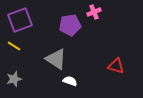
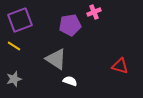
red triangle: moved 4 px right
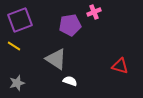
gray star: moved 3 px right, 4 px down
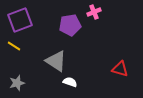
gray triangle: moved 2 px down
red triangle: moved 3 px down
white semicircle: moved 1 px down
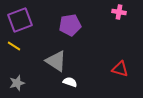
pink cross: moved 25 px right; rotated 32 degrees clockwise
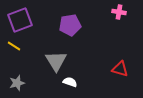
gray triangle: rotated 25 degrees clockwise
